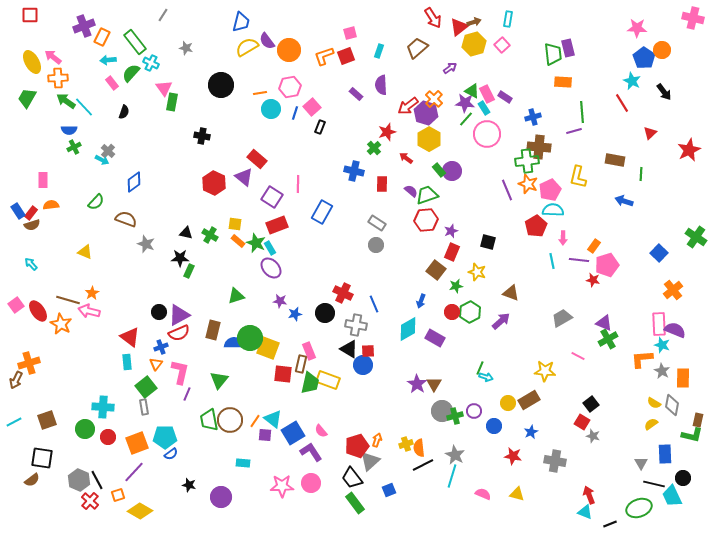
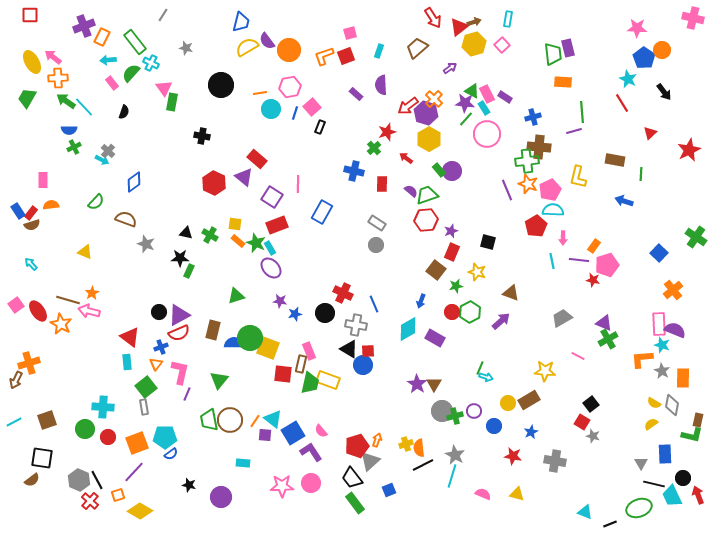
cyan star at (632, 81): moved 4 px left, 2 px up
red arrow at (589, 495): moved 109 px right
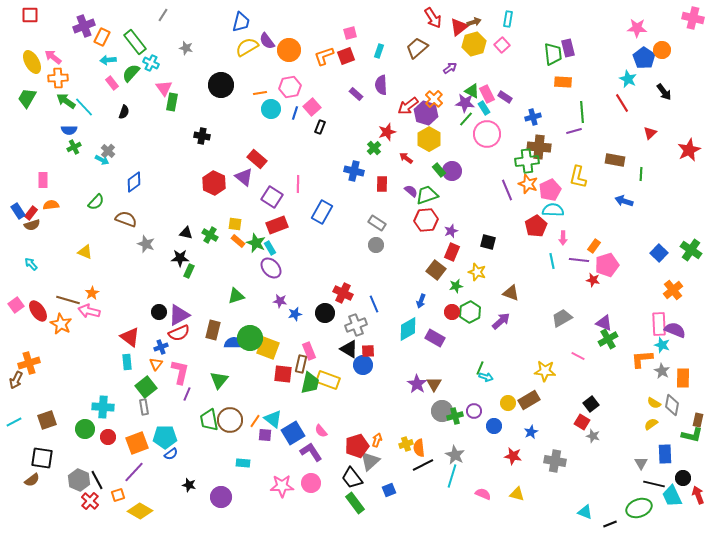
green cross at (696, 237): moved 5 px left, 13 px down
gray cross at (356, 325): rotated 30 degrees counterclockwise
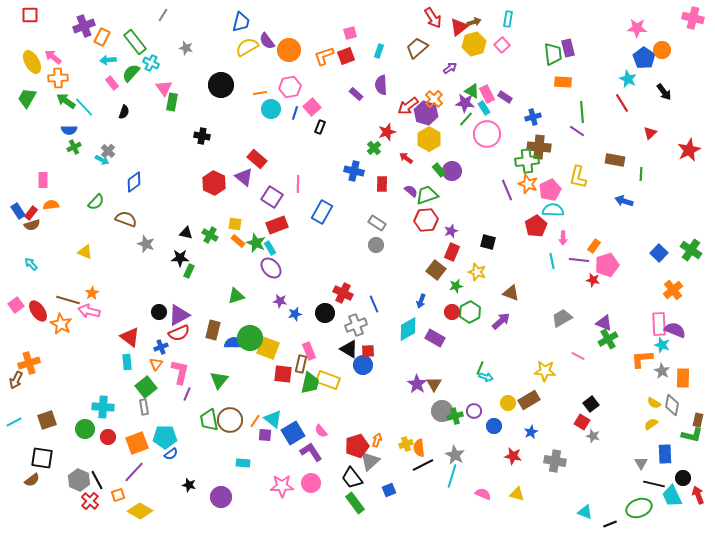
purple line at (574, 131): moved 3 px right; rotated 49 degrees clockwise
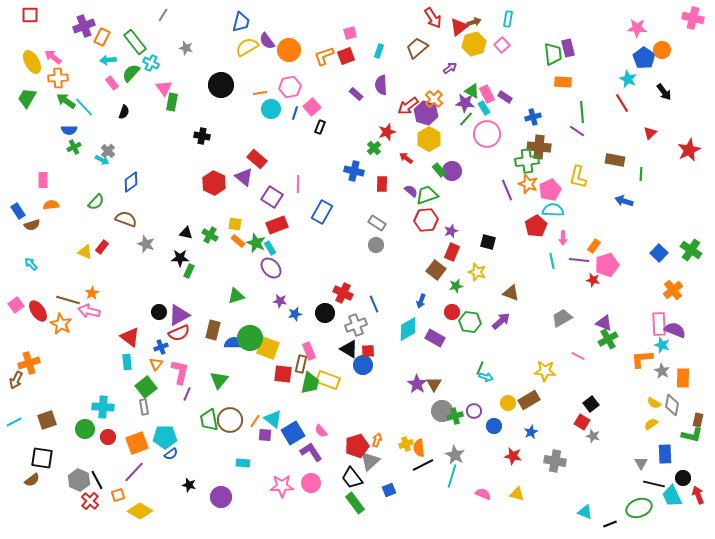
blue diamond at (134, 182): moved 3 px left
red rectangle at (31, 213): moved 71 px right, 34 px down
green hexagon at (470, 312): moved 10 px down; rotated 25 degrees counterclockwise
